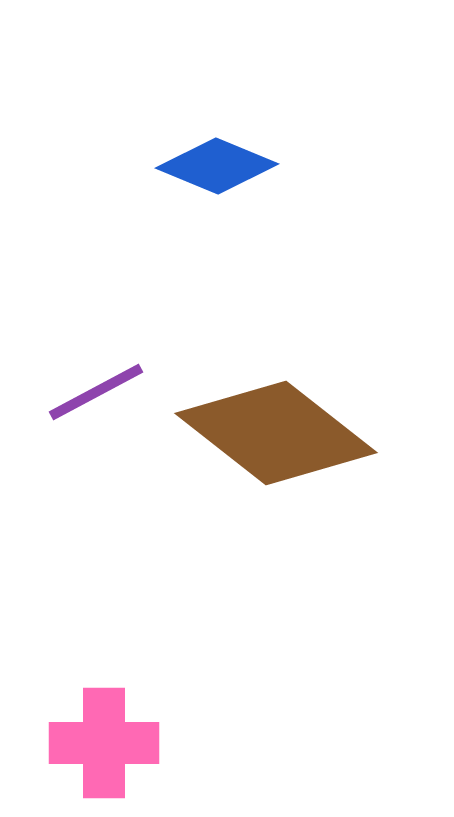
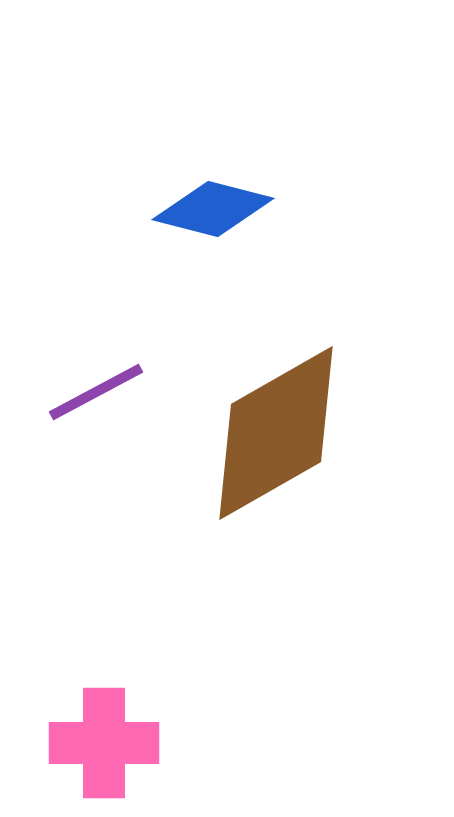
blue diamond: moved 4 px left, 43 px down; rotated 8 degrees counterclockwise
brown diamond: rotated 68 degrees counterclockwise
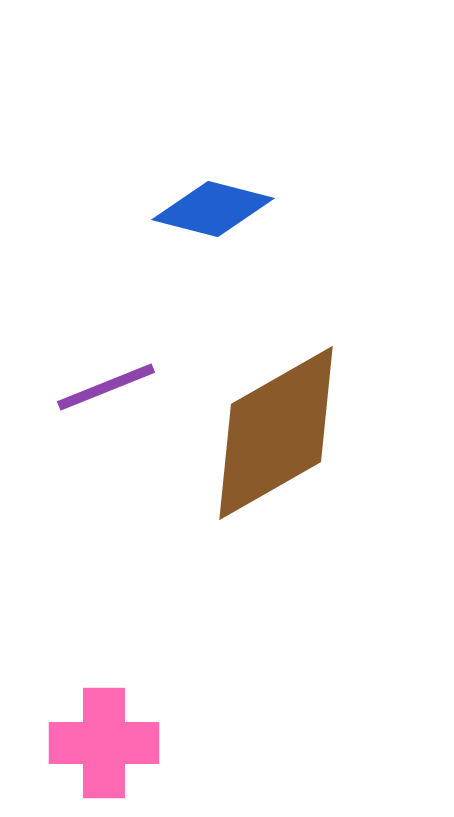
purple line: moved 10 px right, 5 px up; rotated 6 degrees clockwise
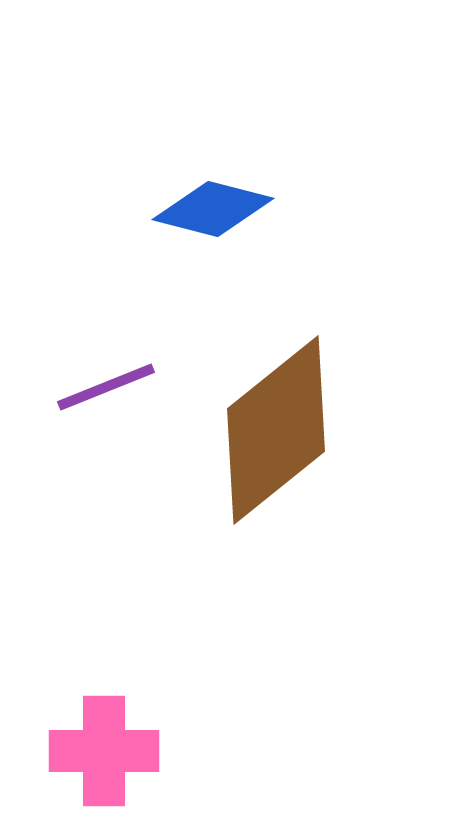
brown diamond: moved 3 px up; rotated 9 degrees counterclockwise
pink cross: moved 8 px down
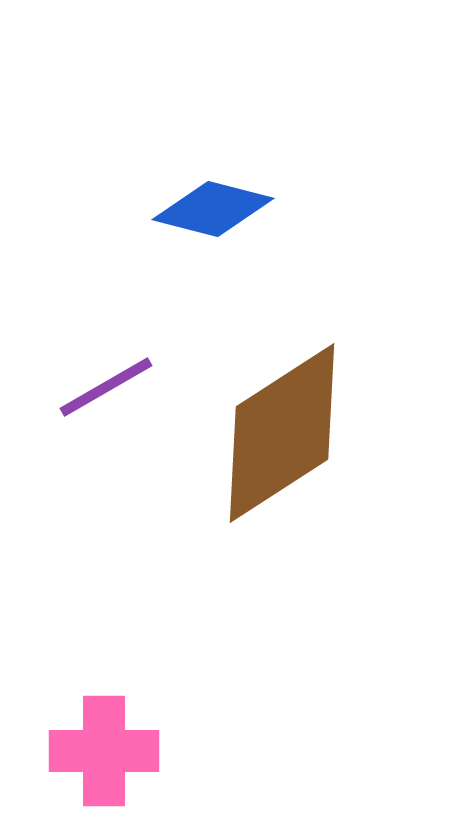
purple line: rotated 8 degrees counterclockwise
brown diamond: moved 6 px right, 3 px down; rotated 6 degrees clockwise
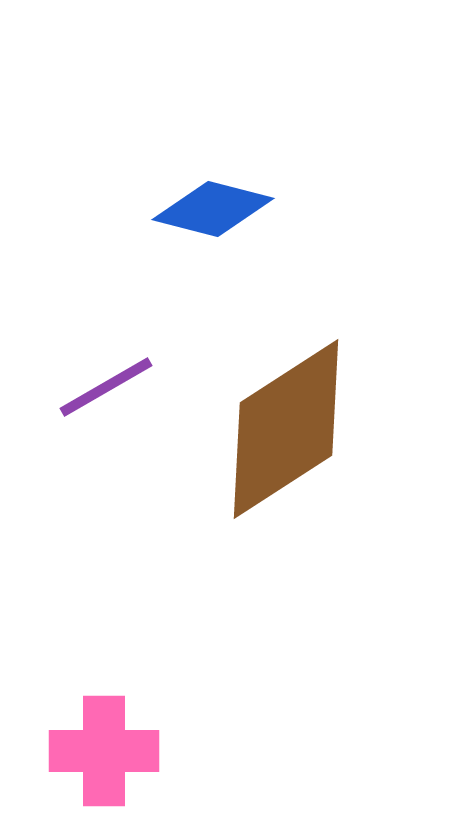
brown diamond: moved 4 px right, 4 px up
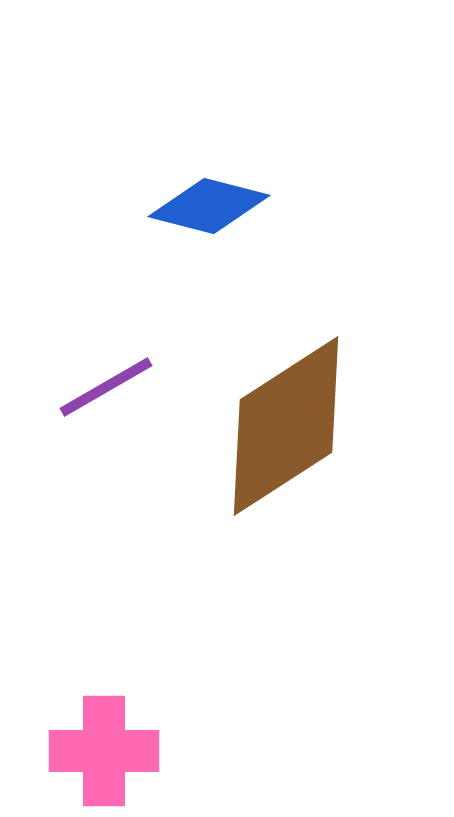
blue diamond: moved 4 px left, 3 px up
brown diamond: moved 3 px up
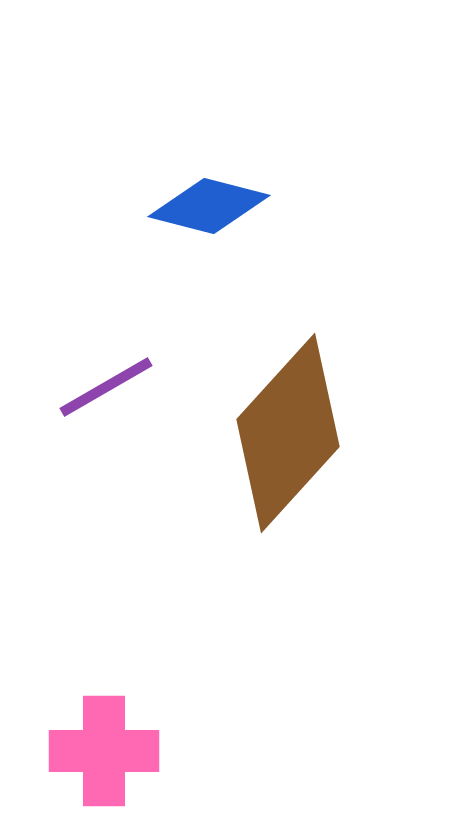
brown diamond: moved 2 px right, 7 px down; rotated 15 degrees counterclockwise
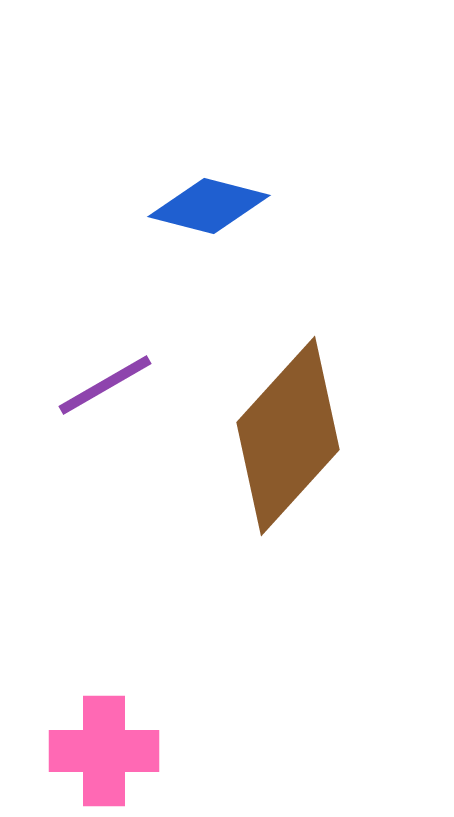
purple line: moved 1 px left, 2 px up
brown diamond: moved 3 px down
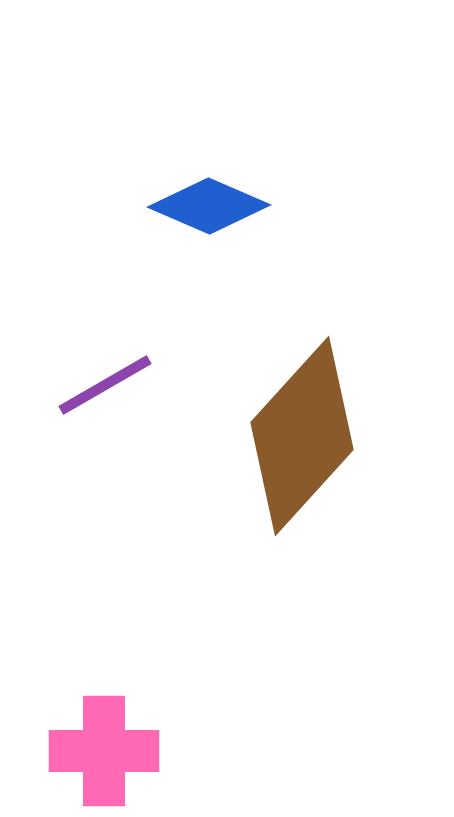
blue diamond: rotated 9 degrees clockwise
brown diamond: moved 14 px right
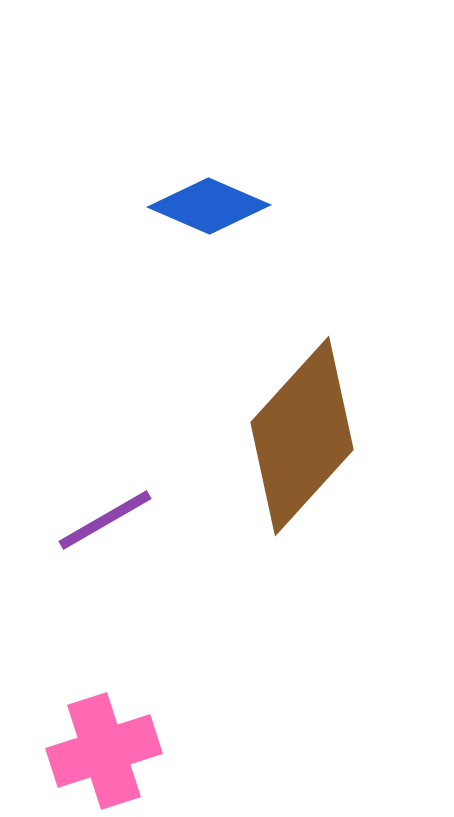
purple line: moved 135 px down
pink cross: rotated 18 degrees counterclockwise
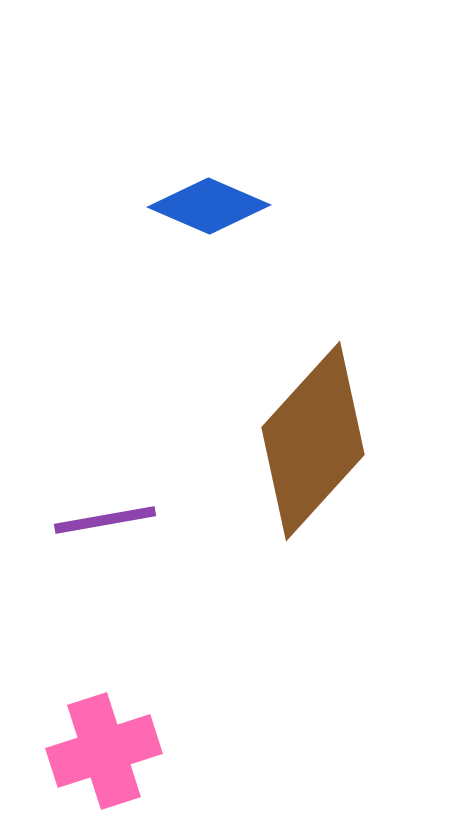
brown diamond: moved 11 px right, 5 px down
purple line: rotated 20 degrees clockwise
